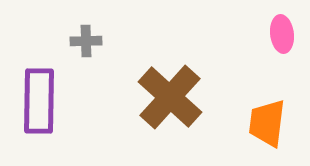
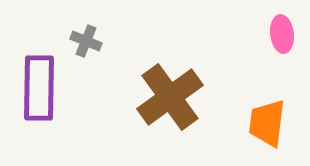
gray cross: rotated 24 degrees clockwise
brown cross: rotated 12 degrees clockwise
purple rectangle: moved 13 px up
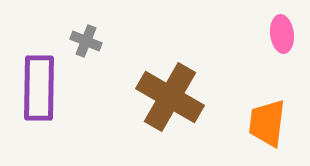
brown cross: rotated 24 degrees counterclockwise
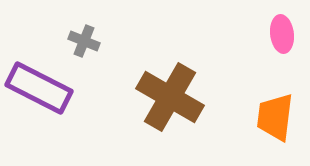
gray cross: moved 2 px left
purple rectangle: rotated 64 degrees counterclockwise
orange trapezoid: moved 8 px right, 6 px up
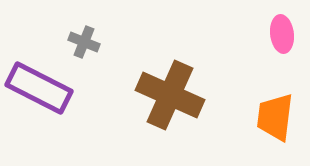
gray cross: moved 1 px down
brown cross: moved 2 px up; rotated 6 degrees counterclockwise
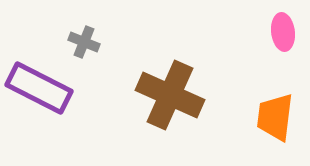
pink ellipse: moved 1 px right, 2 px up
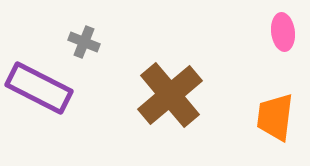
brown cross: rotated 26 degrees clockwise
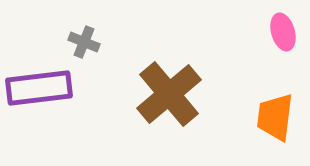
pink ellipse: rotated 9 degrees counterclockwise
purple rectangle: rotated 34 degrees counterclockwise
brown cross: moved 1 px left, 1 px up
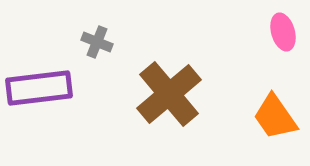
gray cross: moved 13 px right
orange trapezoid: rotated 42 degrees counterclockwise
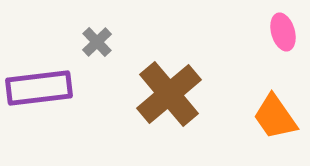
gray cross: rotated 24 degrees clockwise
